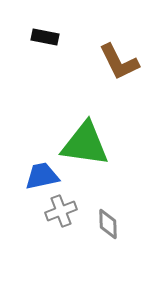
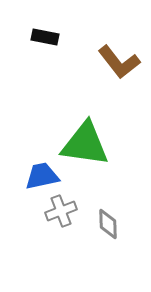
brown L-shape: rotated 12 degrees counterclockwise
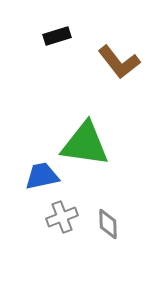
black rectangle: moved 12 px right, 1 px up; rotated 28 degrees counterclockwise
gray cross: moved 1 px right, 6 px down
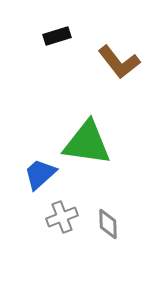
green triangle: moved 2 px right, 1 px up
blue trapezoid: moved 2 px left, 2 px up; rotated 30 degrees counterclockwise
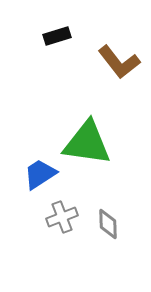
blue trapezoid: rotated 9 degrees clockwise
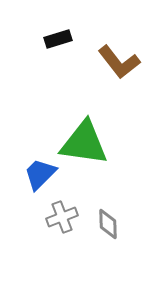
black rectangle: moved 1 px right, 3 px down
green triangle: moved 3 px left
blue trapezoid: rotated 12 degrees counterclockwise
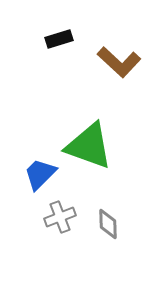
black rectangle: moved 1 px right
brown L-shape: rotated 9 degrees counterclockwise
green triangle: moved 5 px right, 3 px down; rotated 12 degrees clockwise
gray cross: moved 2 px left
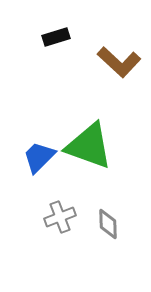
black rectangle: moved 3 px left, 2 px up
blue trapezoid: moved 1 px left, 17 px up
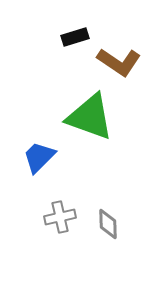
black rectangle: moved 19 px right
brown L-shape: rotated 9 degrees counterclockwise
green triangle: moved 1 px right, 29 px up
gray cross: rotated 8 degrees clockwise
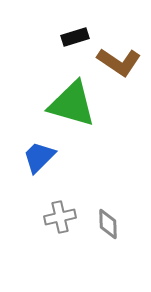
green triangle: moved 18 px left, 13 px up; rotated 4 degrees counterclockwise
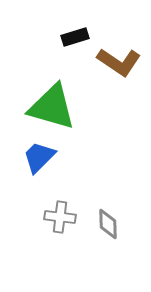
green triangle: moved 20 px left, 3 px down
gray cross: rotated 20 degrees clockwise
